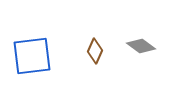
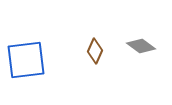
blue square: moved 6 px left, 4 px down
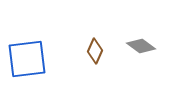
blue square: moved 1 px right, 1 px up
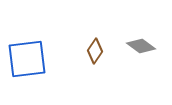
brown diamond: rotated 10 degrees clockwise
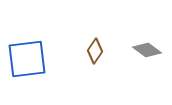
gray diamond: moved 6 px right, 4 px down
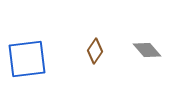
gray diamond: rotated 12 degrees clockwise
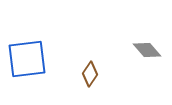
brown diamond: moved 5 px left, 23 px down
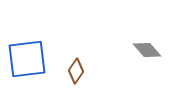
brown diamond: moved 14 px left, 3 px up
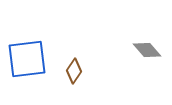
brown diamond: moved 2 px left
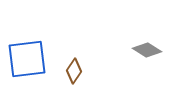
gray diamond: rotated 16 degrees counterclockwise
